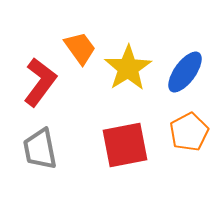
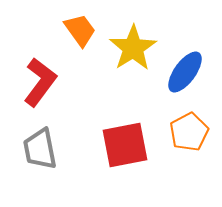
orange trapezoid: moved 18 px up
yellow star: moved 5 px right, 20 px up
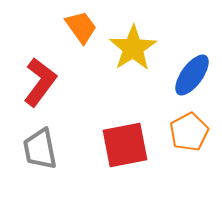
orange trapezoid: moved 1 px right, 3 px up
blue ellipse: moved 7 px right, 3 px down
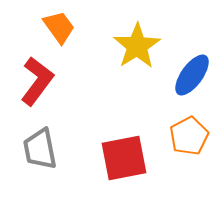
orange trapezoid: moved 22 px left
yellow star: moved 4 px right, 2 px up
red L-shape: moved 3 px left, 1 px up
orange pentagon: moved 4 px down
red square: moved 1 px left, 13 px down
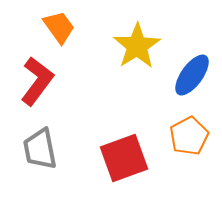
red square: rotated 9 degrees counterclockwise
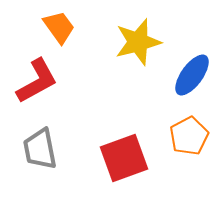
yellow star: moved 1 px right, 4 px up; rotated 18 degrees clockwise
red L-shape: rotated 24 degrees clockwise
